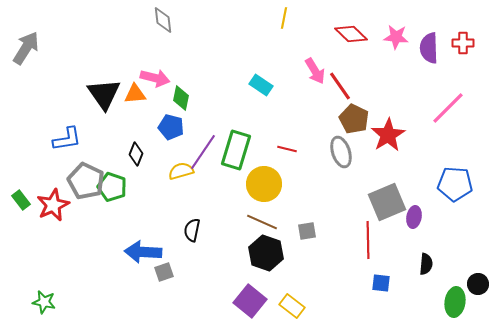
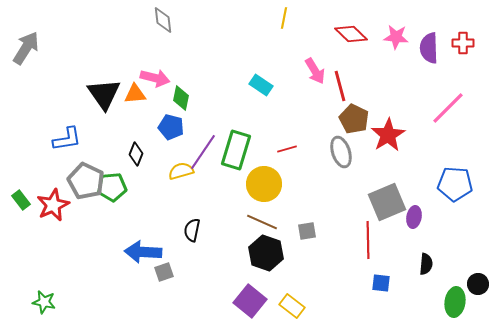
red line at (340, 86): rotated 20 degrees clockwise
red line at (287, 149): rotated 30 degrees counterclockwise
green pentagon at (112, 187): rotated 24 degrees counterclockwise
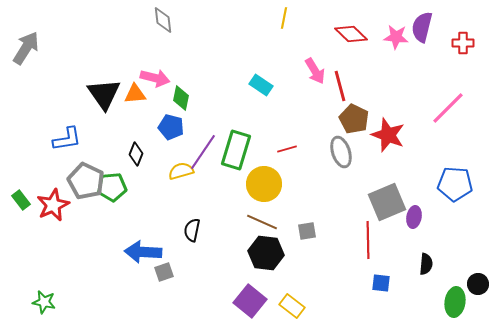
purple semicircle at (429, 48): moved 7 px left, 21 px up; rotated 16 degrees clockwise
red star at (388, 135): rotated 20 degrees counterclockwise
black hexagon at (266, 253): rotated 12 degrees counterclockwise
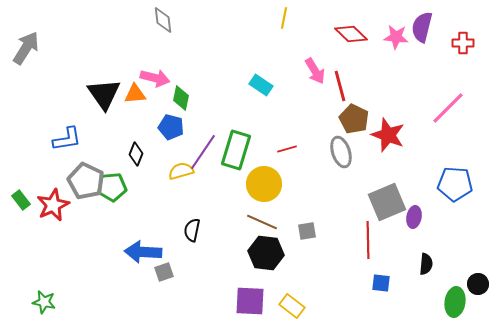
purple square at (250, 301): rotated 36 degrees counterclockwise
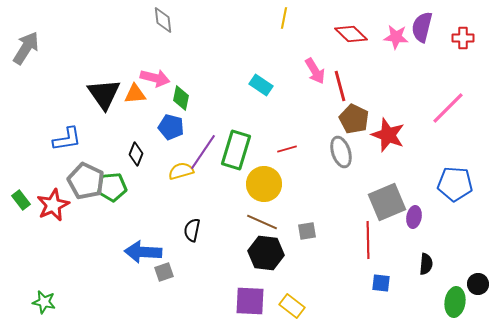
red cross at (463, 43): moved 5 px up
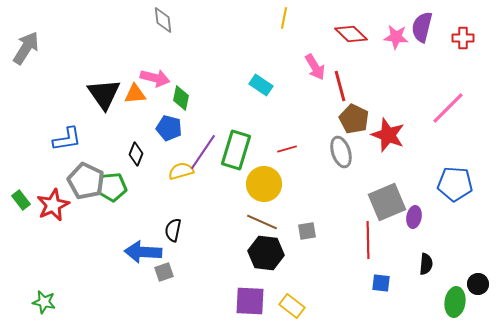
pink arrow at (315, 71): moved 4 px up
blue pentagon at (171, 127): moved 2 px left, 1 px down
black semicircle at (192, 230): moved 19 px left
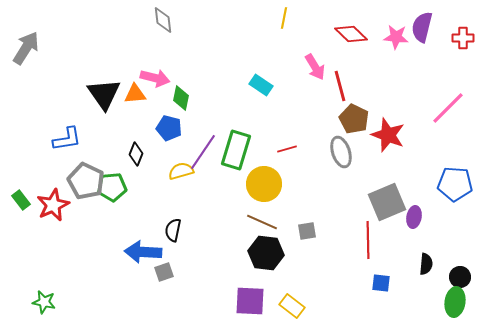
black circle at (478, 284): moved 18 px left, 7 px up
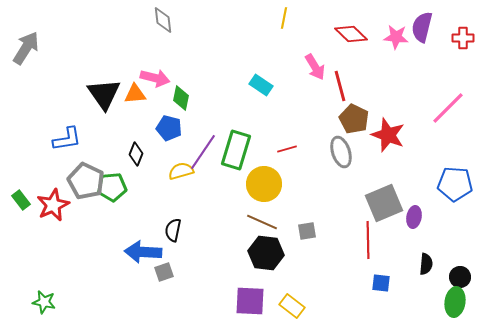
gray square at (387, 202): moved 3 px left, 1 px down
